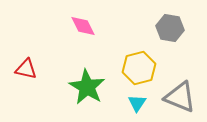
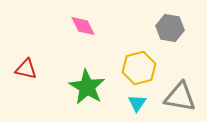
gray triangle: rotated 12 degrees counterclockwise
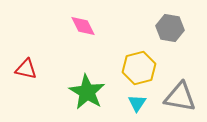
green star: moved 5 px down
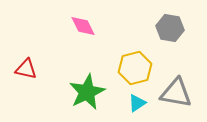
yellow hexagon: moved 4 px left
green star: rotated 15 degrees clockwise
gray triangle: moved 4 px left, 4 px up
cyan triangle: rotated 24 degrees clockwise
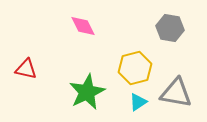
cyan triangle: moved 1 px right, 1 px up
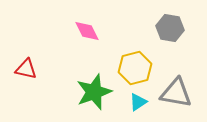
pink diamond: moved 4 px right, 5 px down
green star: moved 7 px right; rotated 6 degrees clockwise
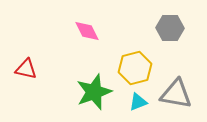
gray hexagon: rotated 8 degrees counterclockwise
gray triangle: moved 1 px down
cyan triangle: rotated 12 degrees clockwise
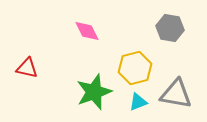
gray hexagon: rotated 8 degrees clockwise
red triangle: moved 1 px right, 1 px up
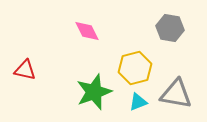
red triangle: moved 2 px left, 2 px down
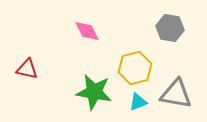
red triangle: moved 2 px right, 1 px up
green star: rotated 30 degrees clockwise
